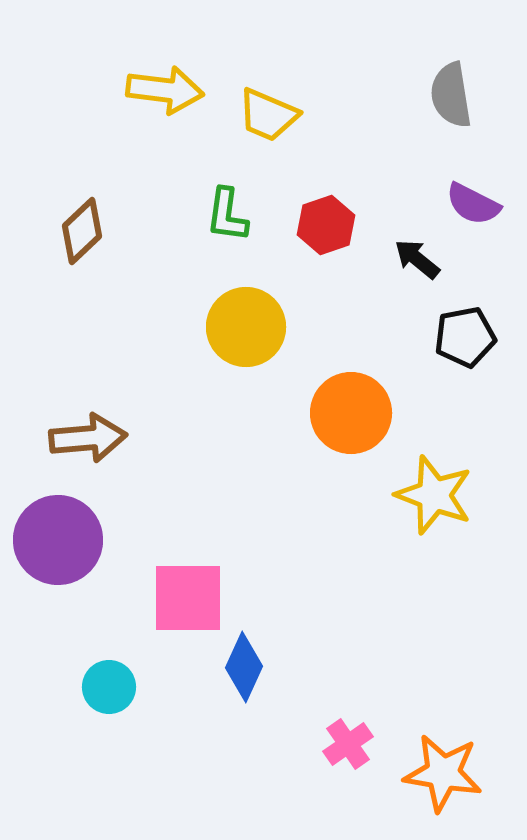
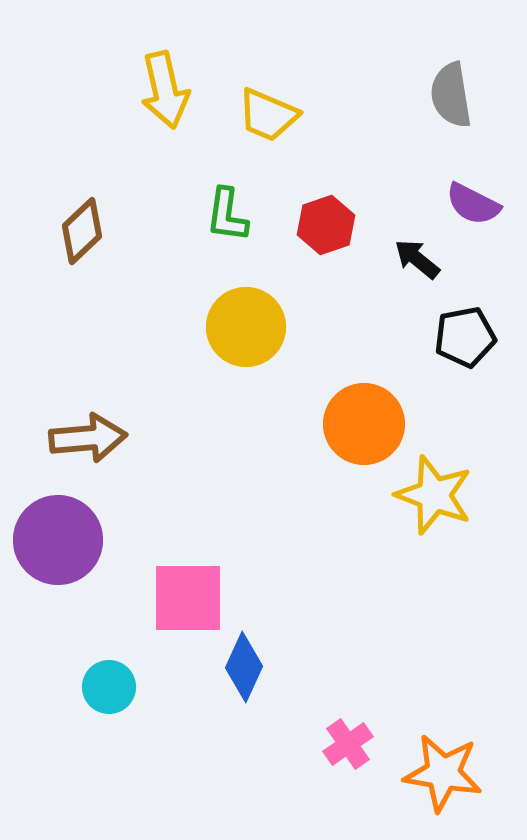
yellow arrow: rotated 70 degrees clockwise
orange circle: moved 13 px right, 11 px down
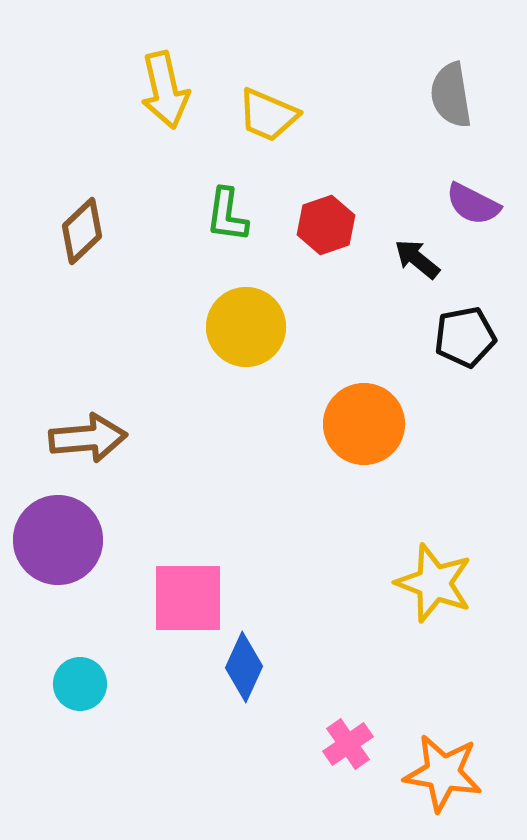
yellow star: moved 88 px down
cyan circle: moved 29 px left, 3 px up
